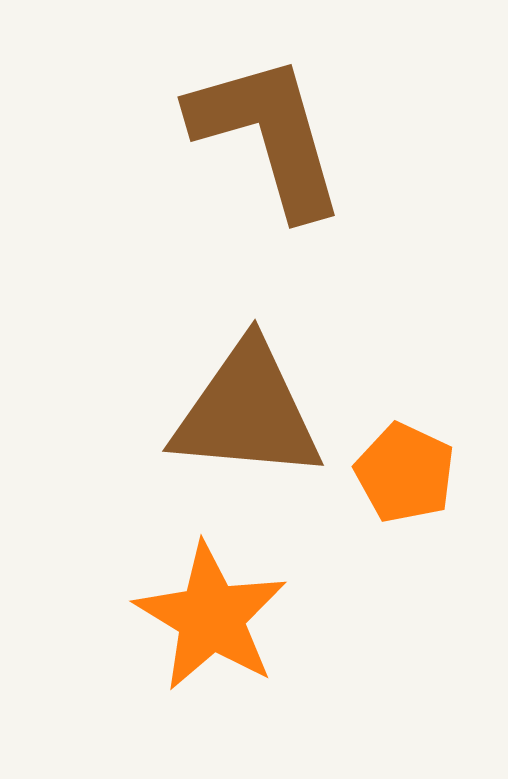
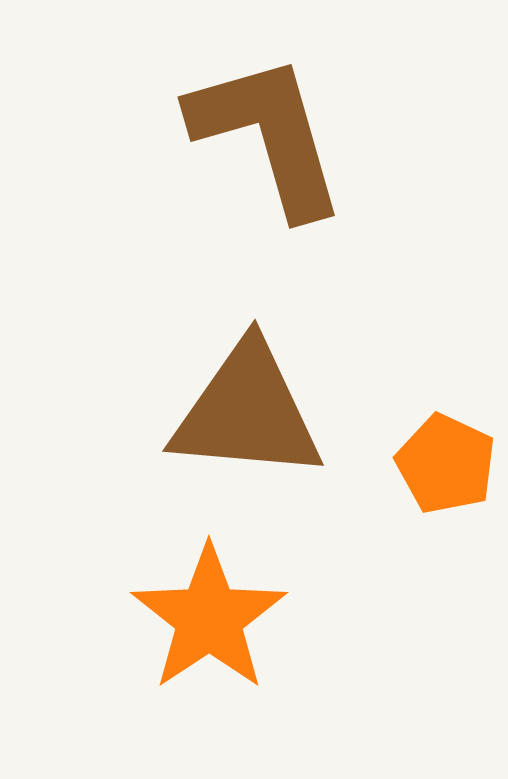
orange pentagon: moved 41 px right, 9 px up
orange star: moved 2 px left, 1 px down; rotated 7 degrees clockwise
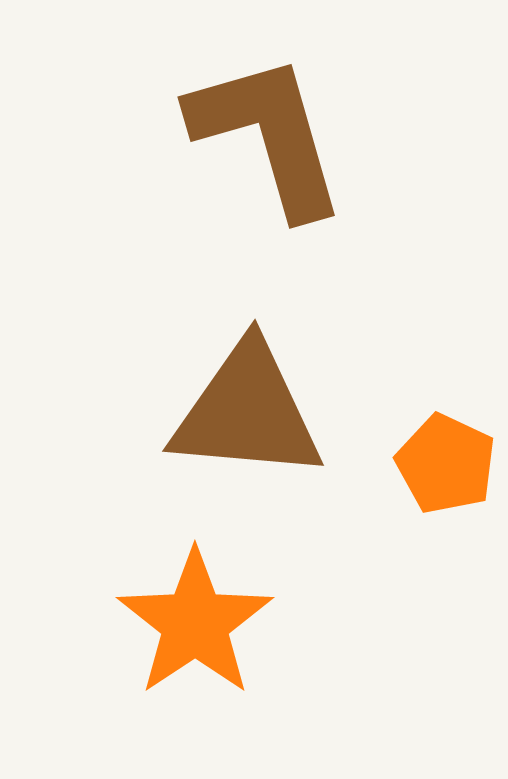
orange star: moved 14 px left, 5 px down
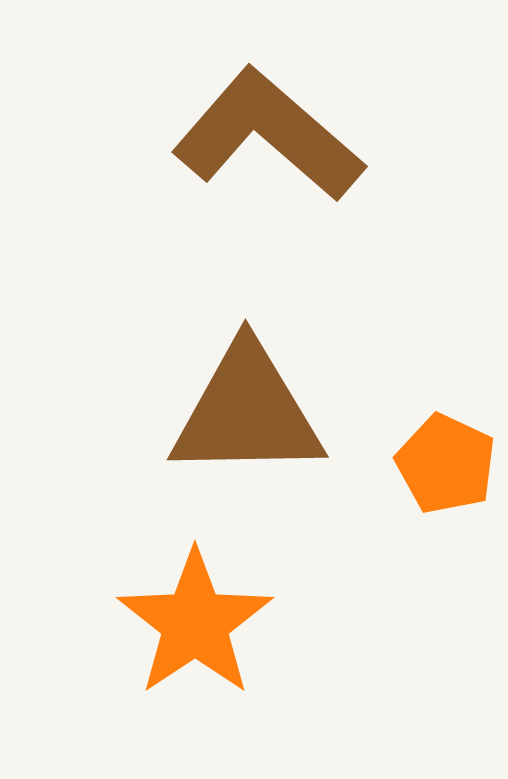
brown L-shape: rotated 33 degrees counterclockwise
brown triangle: rotated 6 degrees counterclockwise
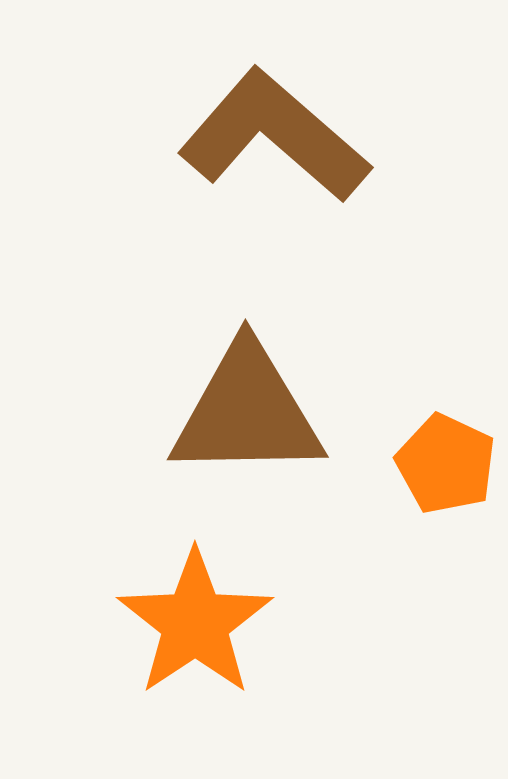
brown L-shape: moved 6 px right, 1 px down
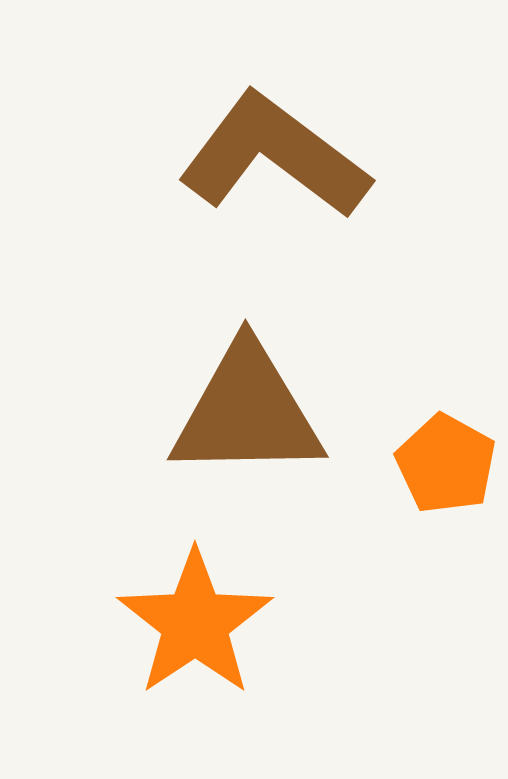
brown L-shape: moved 20 px down; rotated 4 degrees counterclockwise
orange pentagon: rotated 4 degrees clockwise
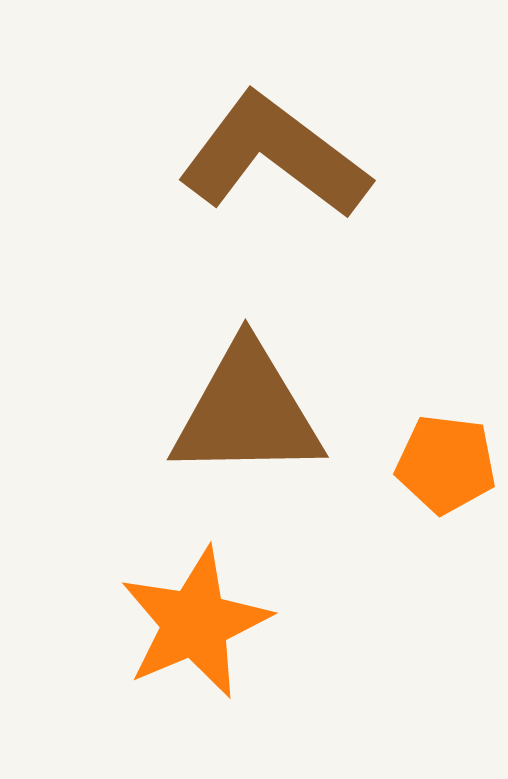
orange pentagon: rotated 22 degrees counterclockwise
orange star: rotated 11 degrees clockwise
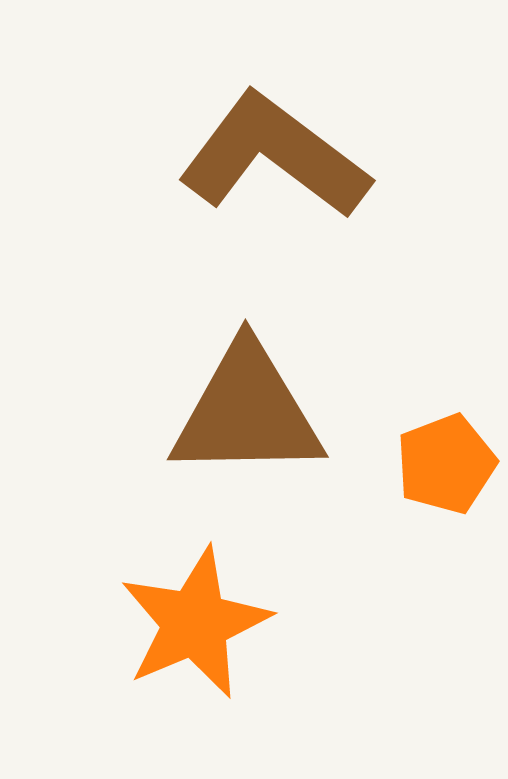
orange pentagon: rotated 28 degrees counterclockwise
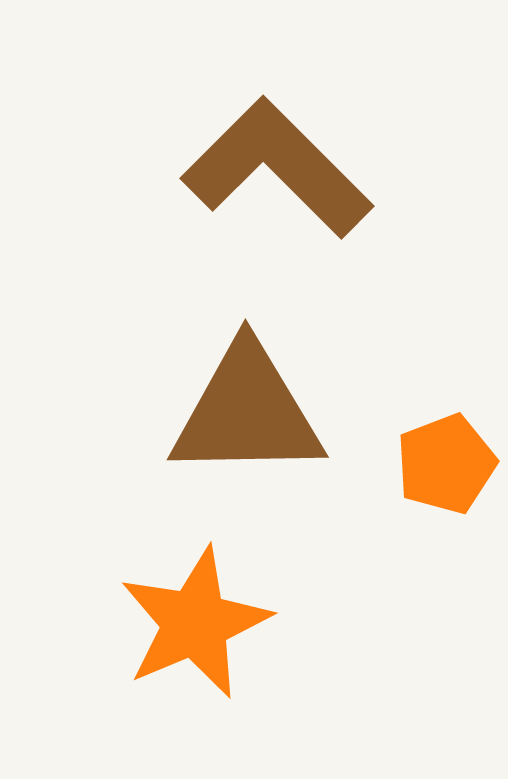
brown L-shape: moved 3 px right, 12 px down; rotated 8 degrees clockwise
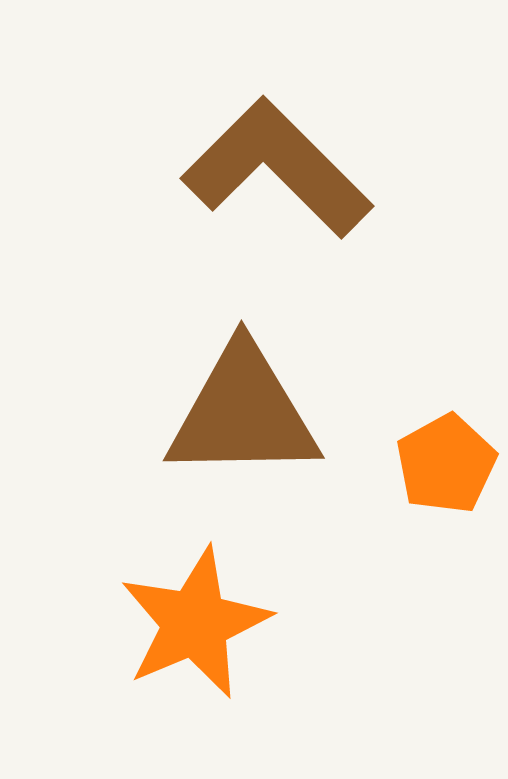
brown triangle: moved 4 px left, 1 px down
orange pentagon: rotated 8 degrees counterclockwise
